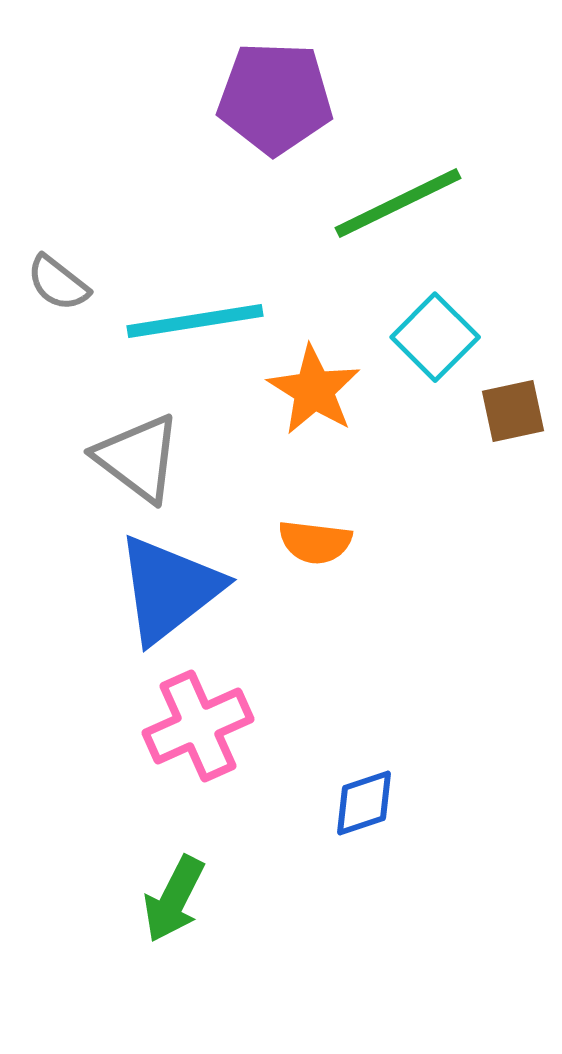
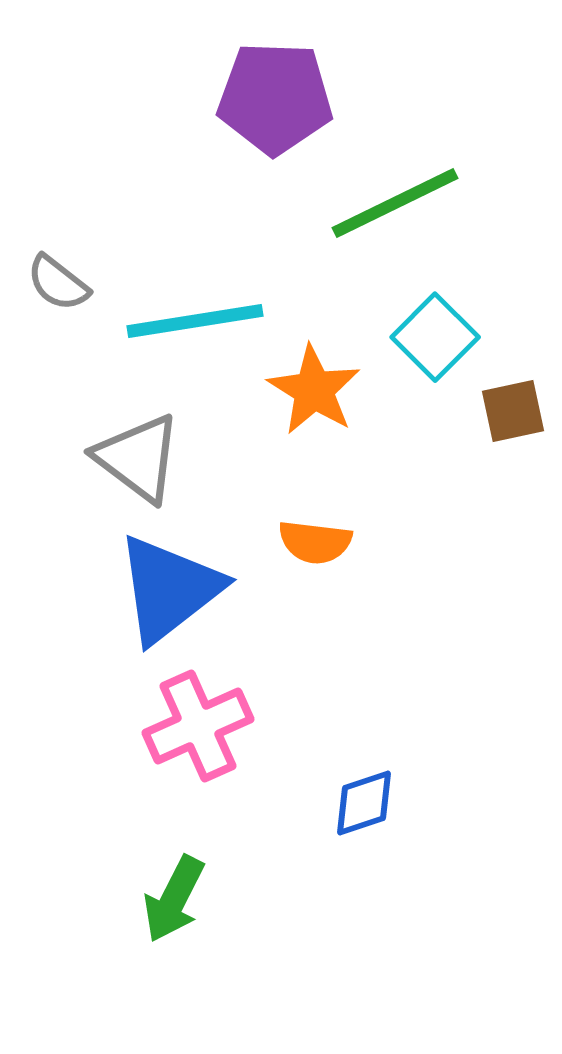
green line: moved 3 px left
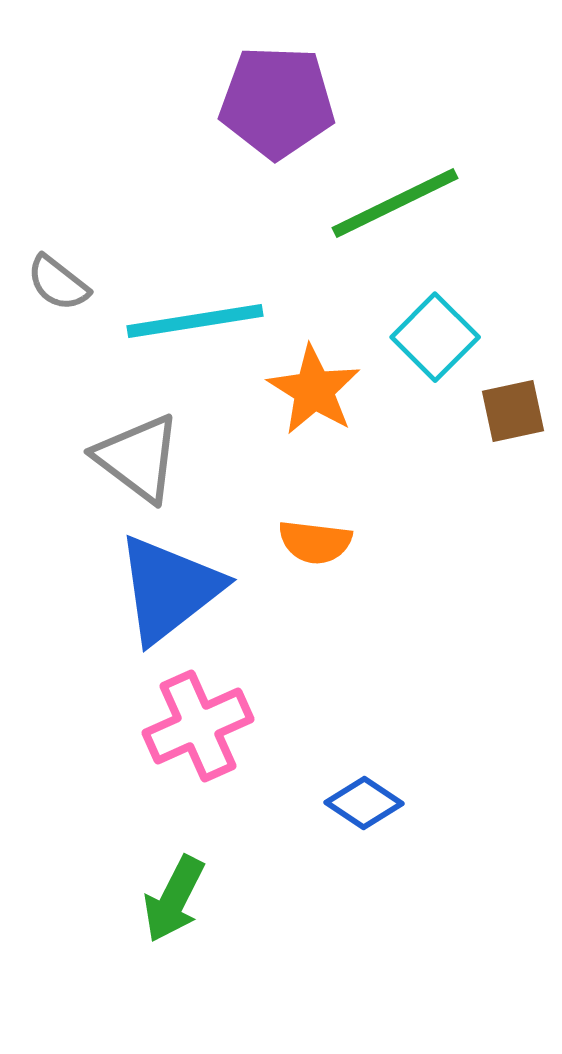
purple pentagon: moved 2 px right, 4 px down
blue diamond: rotated 52 degrees clockwise
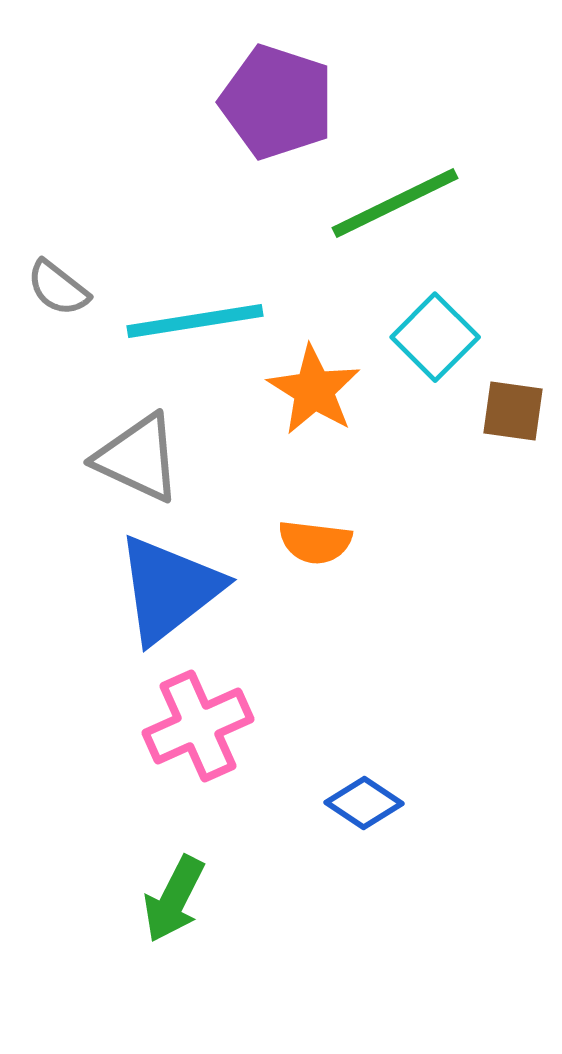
purple pentagon: rotated 16 degrees clockwise
gray semicircle: moved 5 px down
brown square: rotated 20 degrees clockwise
gray triangle: rotated 12 degrees counterclockwise
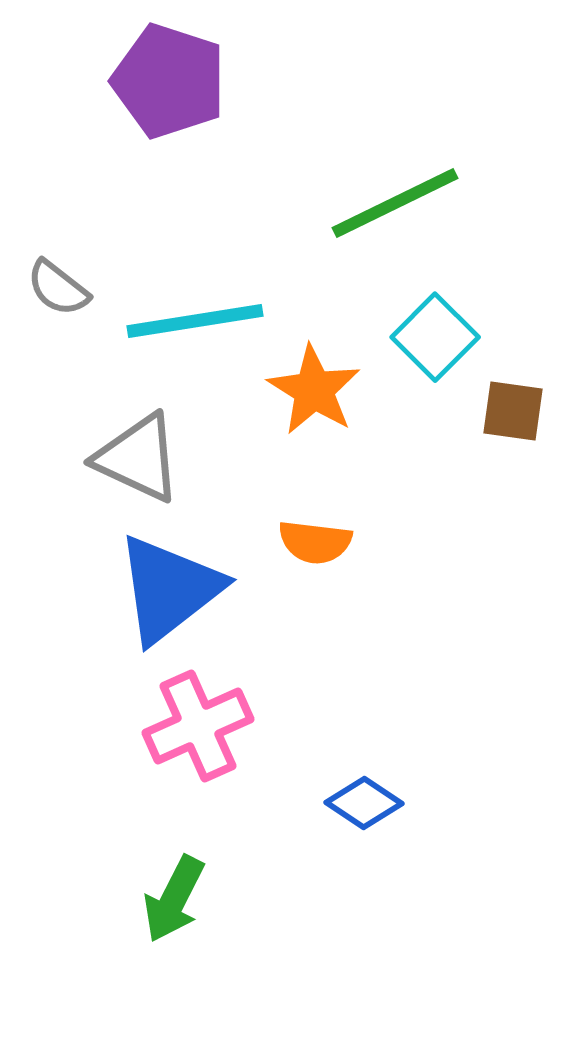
purple pentagon: moved 108 px left, 21 px up
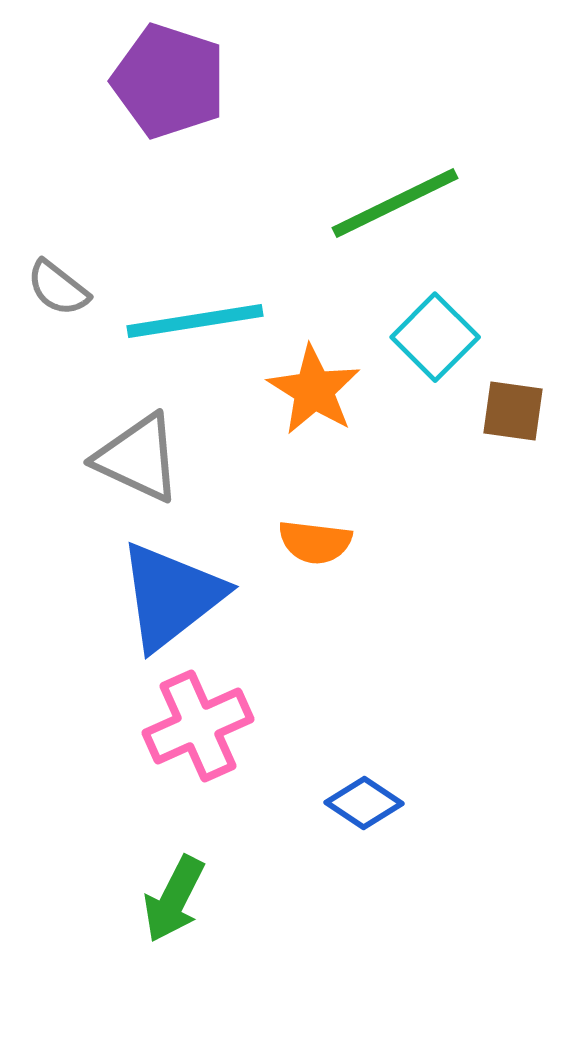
blue triangle: moved 2 px right, 7 px down
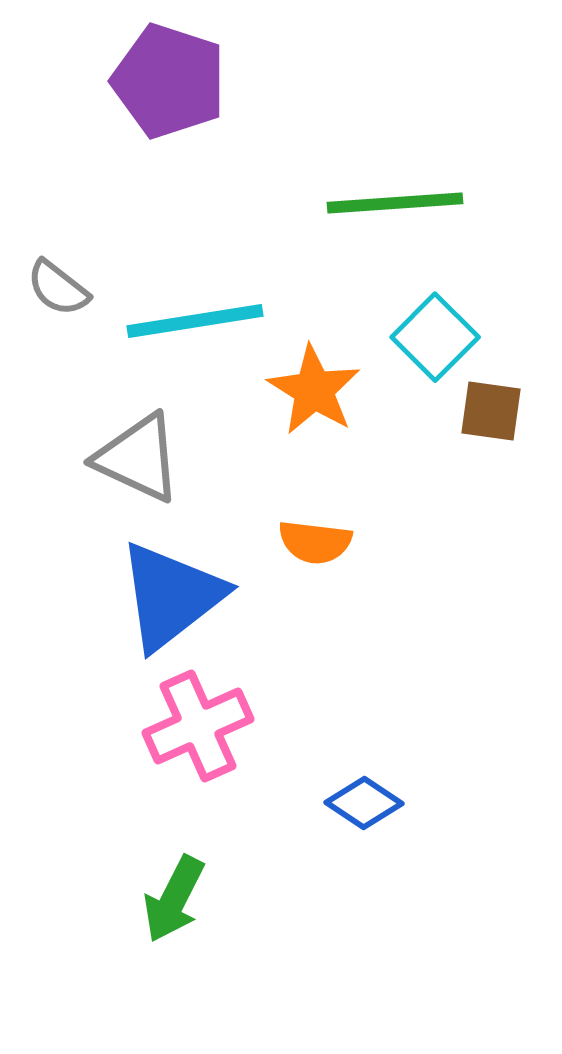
green line: rotated 22 degrees clockwise
brown square: moved 22 px left
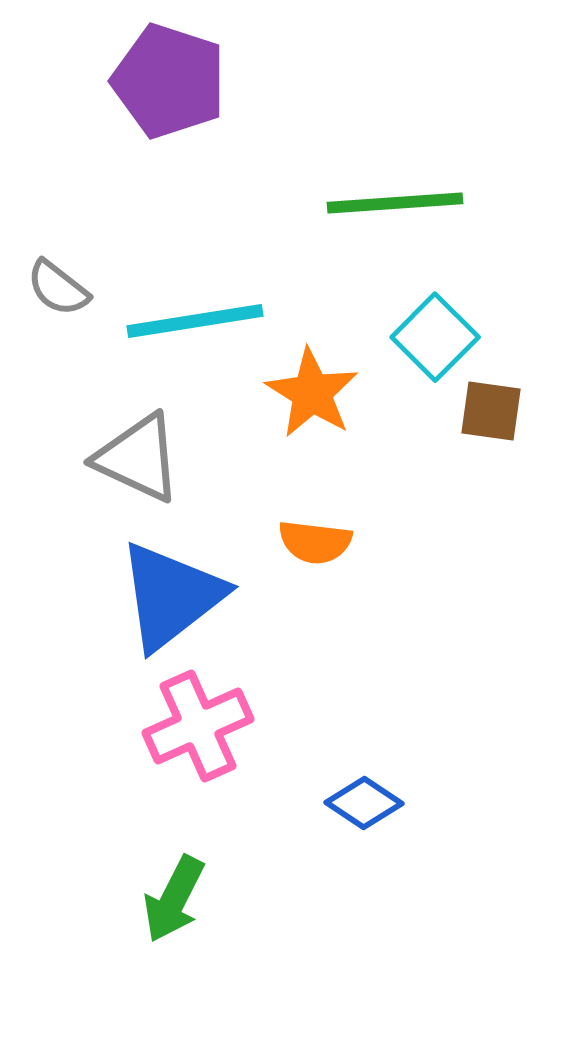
orange star: moved 2 px left, 3 px down
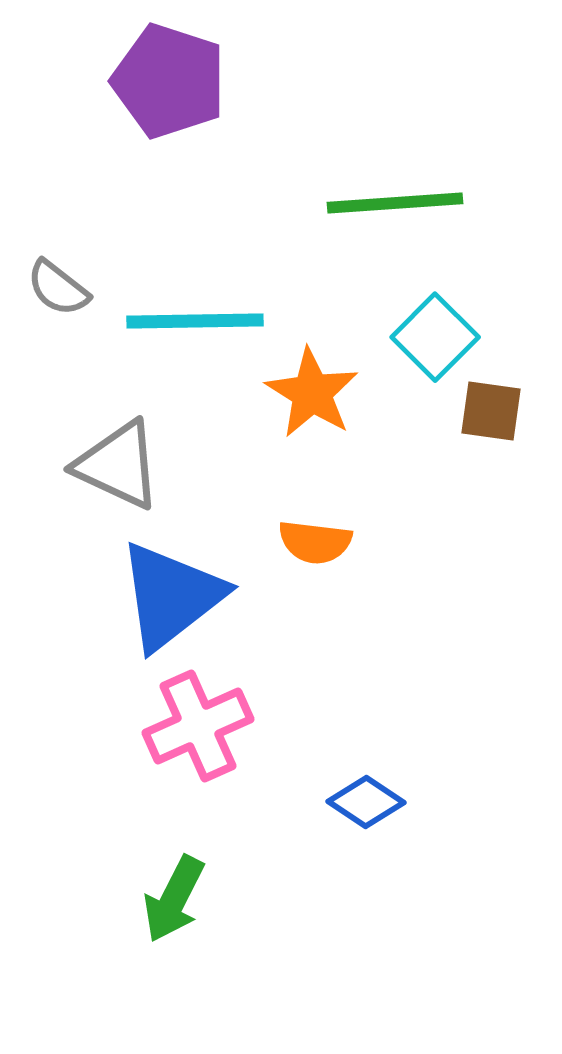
cyan line: rotated 8 degrees clockwise
gray triangle: moved 20 px left, 7 px down
blue diamond: moved 2 px right, 1 px up
